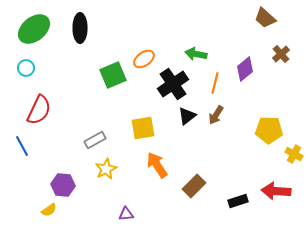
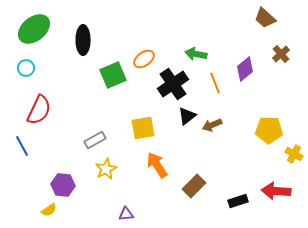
black ellipse: moved 3 px right, 12 px down
orange line: rotated 35 degrees counterclockwise
brown arrow: moved 4 px left, 10 px down; rotated 36 degrees clockwise
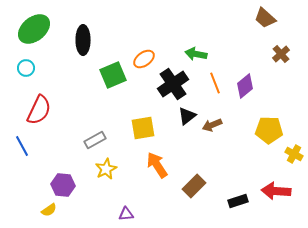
purple diamond: moved 17 px down
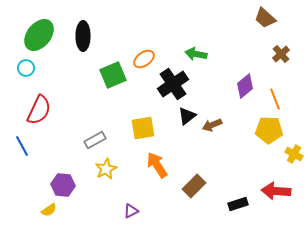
green ellipse: moved 5 px right, 6 px down; rotated 12 degrees counterclockwise
black ellipse: moved 4 px up
orange line: moved 60 px right, 16 px down
black rectangle: moved 3 px down
purple triangle: moved 5 px right, 3 px up; rotated 21 degrees counterclockwise
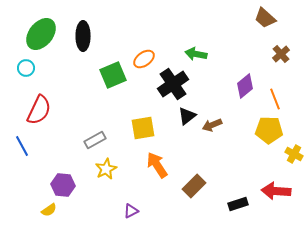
green ellipse: moved 2 px right, 1 px up
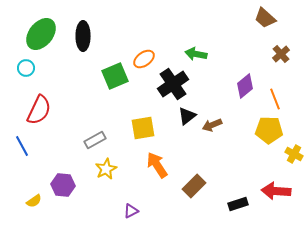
green square: moved 2 px right, 1 px down
yellow semicircle: moved 15 px left, 9 px up
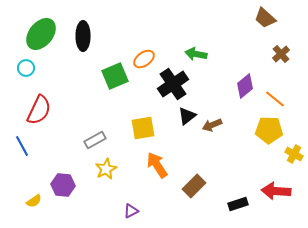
orange line: rotated 30 degrees counterclockwise
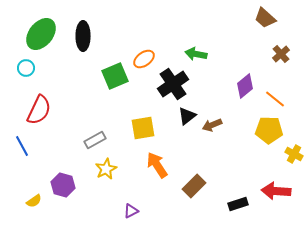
purple hexagon: rotated 10 degrees clockwise
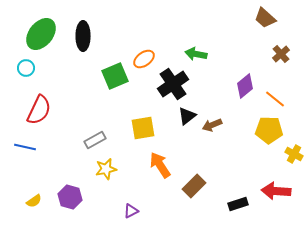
blue line: moved 3 px right, 1 px down; rotated 50 degrees counterclockwise
orange arrow: moved 3 px right
yellow star: rotated 15 degrees clockwise
purple hexagon: moved 7 px right, 12 px down
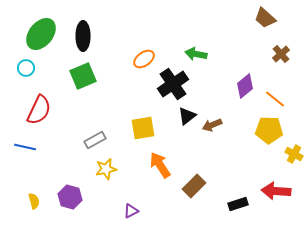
green square: moved 32 px left
yellow semicircle: rotated 70 degrees counterclockwise
